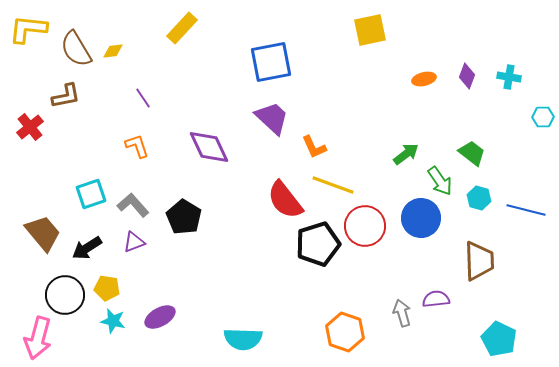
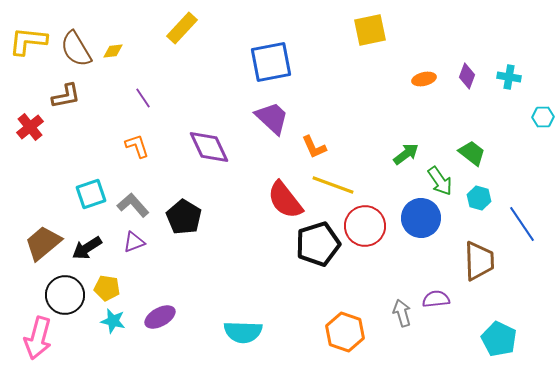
yellow L-shape at (28, 29): moved 12 px down
blue line at (526, 210): moved 4 px left, 14 px down; rotated 42 degrees clockwise
brown trapezoid at (43, 233): moved 10 px down; rotated 90 degrees counterclockwise
cyan semicircle at (243, 339): moved 7 px up
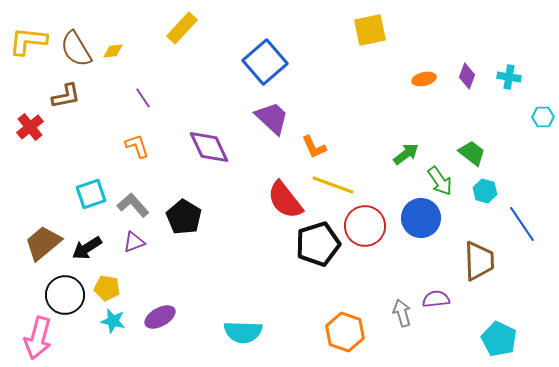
blue square at (271, 62): moved 6 px left; rotated 30 degrees counterclockwise
cyan hexagon at (479, 198): moved 6 px right, 7 px up
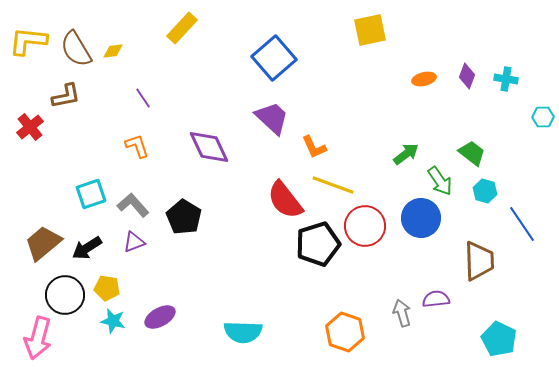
blue square at (265, 62): moved 9 px right, 4 px up
cyan cross at (509, 77): moved 3 px left, 2 px down
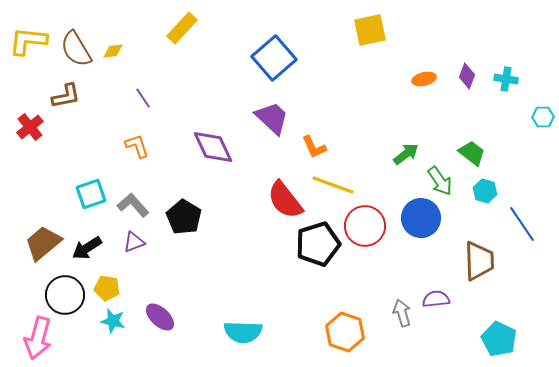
purple diamond at (209, 147): moved 4 px right
purple ellipse at (160, 317): rotated 72 degrees clockwise
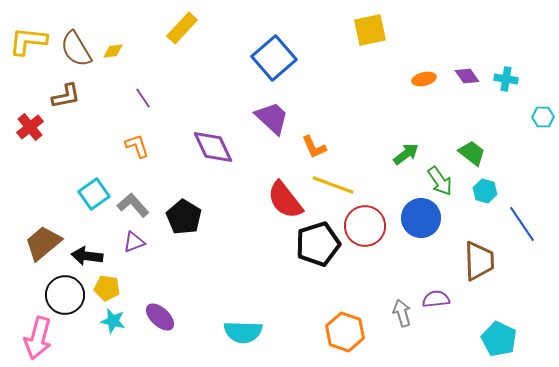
purple diamond at (467, 76): rotated 55 degrees counterclockwise
cyan square at (91, 194): moved 3 px right; rotated 16 degrees counterclockwise
black arrow at (87, 248): moved 8 px down; rotated 40 degrees clockwise
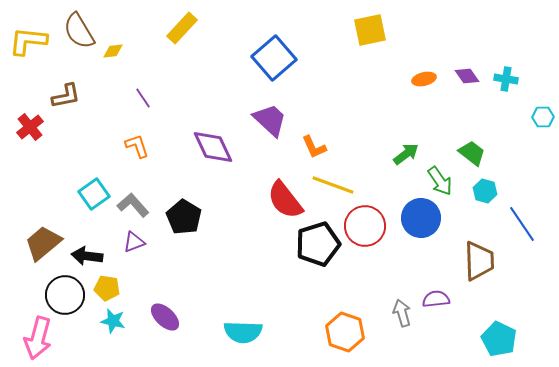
brown semicircle at (76, 49): moved 3 px right, 18 px up
purple trapezoid at (272, 118): moved 2 px left, 2 px down
purple ellipse at (160, 317): moved 5 px right
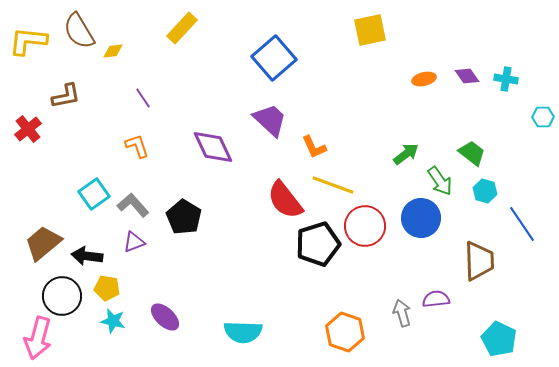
red cross at (30, 127): moved 2 px left, 2 px down
black circle at (65, 295): moved 3 px left, 1 px down
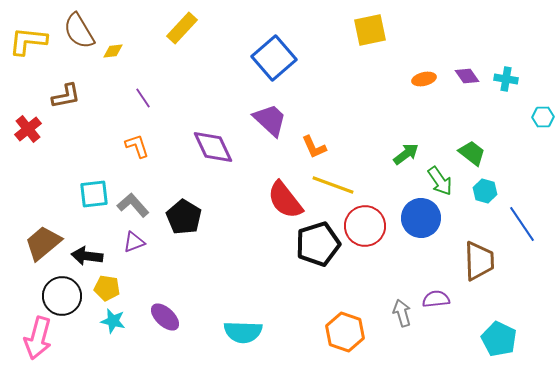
cyan square at (94, 194): rotated 28 degrees clockwise
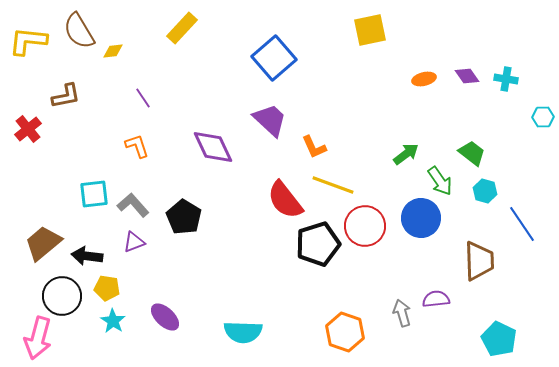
cyan star at (113, 321): rotated 20 degrees clockwise
